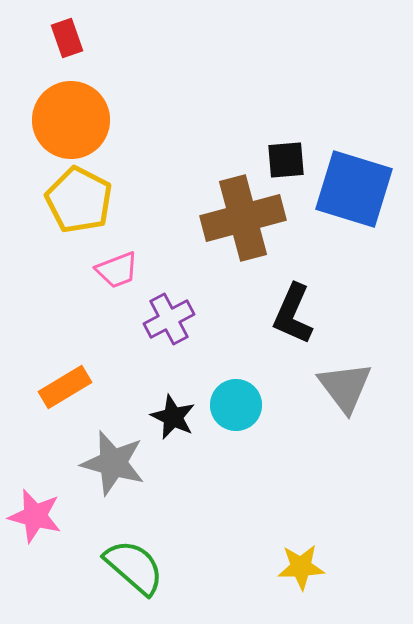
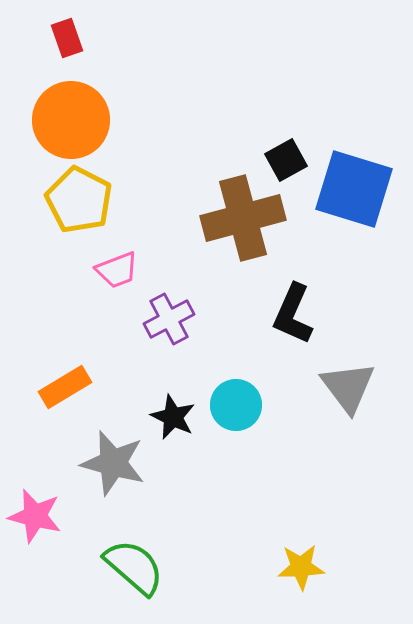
black square: rotated 24 degrees counterclockwise
gray triangle: moved 3 px right
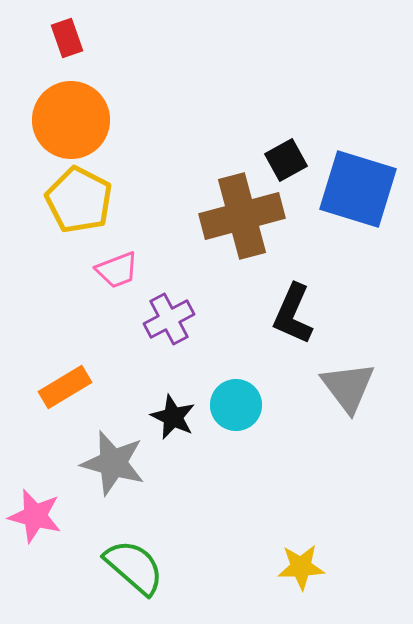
blue square: moved 4 px right
brown cross: moved 1 px left, 2 px up
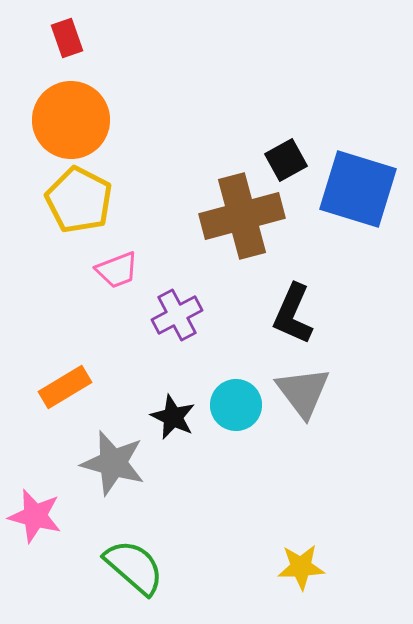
purple cross: moved 8 px right, 4 px up
gray triangle: moved 45 px left, 5 px down
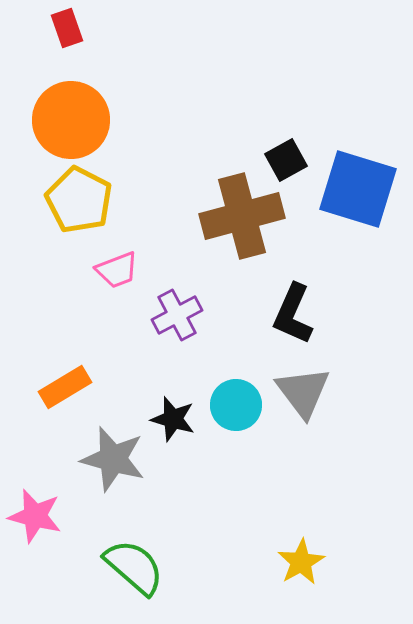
red rectangle: moved 10 px up
black star: moved 2 px down; rotated 9 degrees counterclockwise
gray star: moved 4 px up
yellow star: moved 5 px up; rotated 27 degrees counterclockwise
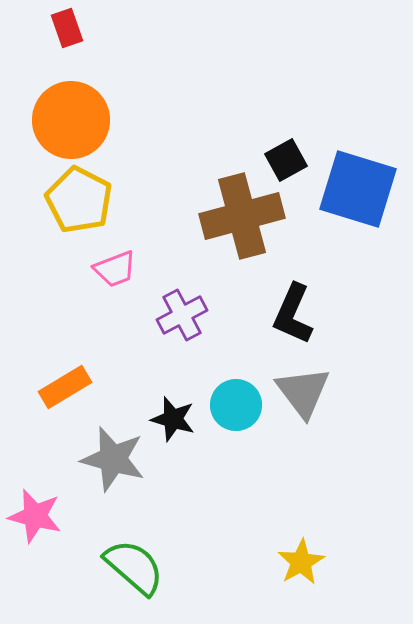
pink trapezoid: moved 2 px left, 1 px up
purple cross: moved 5 px right
